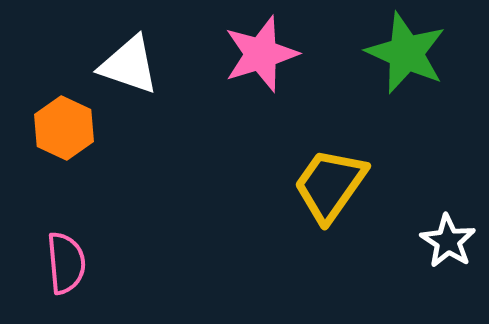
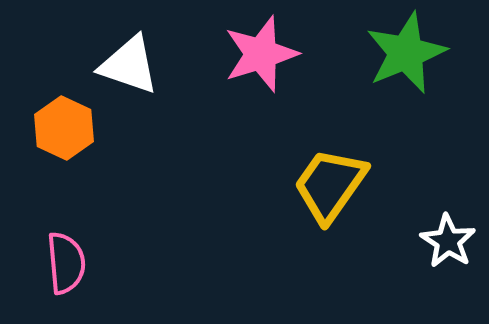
green star: rotated 26 degrees clockwise
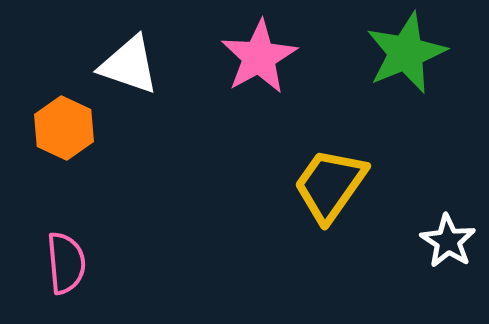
pink star: moved 2 px left, 3 px down; rotated 12 degrees counterclockwise
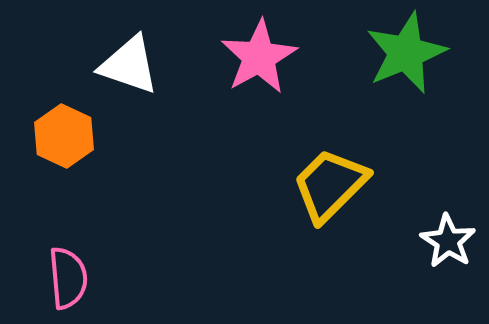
orange hexagon: moved 8 px down
yellow trapezoid: rotated 10 degrees clockwise
pink semicircle: moved 2 px right, 15 px down
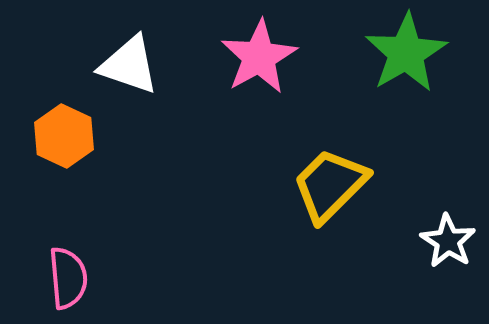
green star: rotated 8 degrees counterclockwise
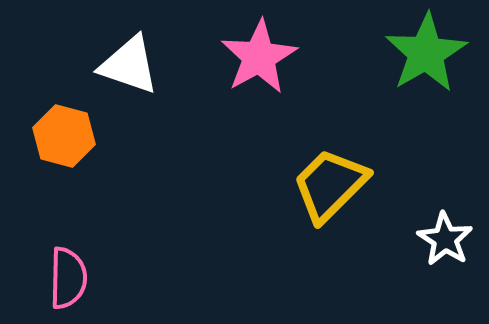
green star: moved 20 px right
orange hexagon: rotated 10 degrees counterclockwise
white star: moved 3 px left, 2 px up
pink semicircle: rotated 6 degrees clockwise
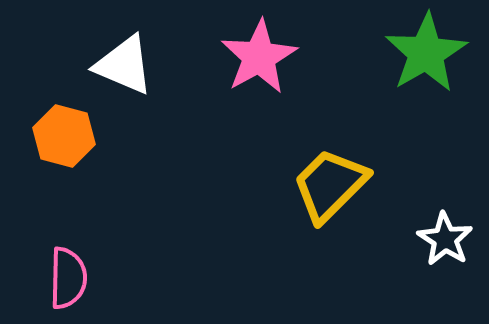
white triangle: moved 5 px left; rotated 4 degrees clockwise
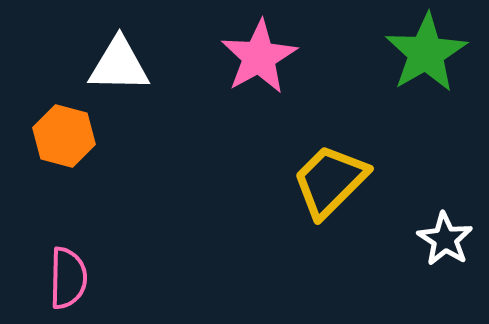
white triangle: moved 5 px left; rotated 22 degrees counterclockwise
yellow trapezoid: moved 4 px up
